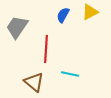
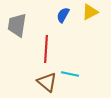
gray trapezoid: moved 2 px up; rotated 25 degrees counterclockwise
brown triangle: moved 13 px right
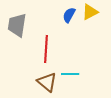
blue semicircle: moved 6 px right
cyan line: rotated 12 degrees counterclockwise
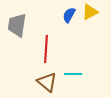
cyan line: moved 3 px right
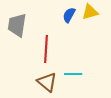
yellow triangle: rotated 12 degrees clockwise
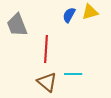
gray trapezoid: rotated 30 degrees counterclockwise
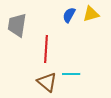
yellow triangle: moved 1 px right, 2 px down
gray trapezoid: rotated 30 degrees clockwise
cyan line: moved 2 px left
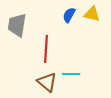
yellow triangle: moved 1 px right; rotated 30 degrees clockwise
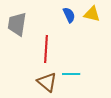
blue semicircle: rotated 126 degrees clockwise
gray trapezoid: moved 1 px up
